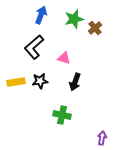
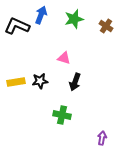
brown cross: moved 11 px right, 2 px up; rotated 16 degrees counterclockwise
black L-shape: moved 17 px left, 21 px up; rotated 65 degrees clockwise
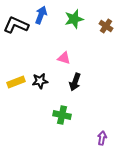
black L-shape: moved 1 px left, 1 px up
yellow rectangle: rotated 12 degrees counterclockwise
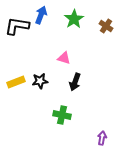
green star: rotated 18 degrees counterclockwise
black L-shape: moved 1 px right, 1 px down; rotated 15 degrees counterclockwise
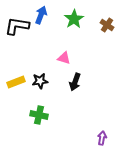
brown cross: moved 1 px right, 1 px up
green cross: moved 23 px left
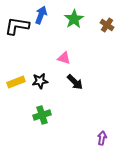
black arrow: rotated 66 degrees counterclockwise
green cross: moved 3 px right; rotated 30 degrees counterclockwise
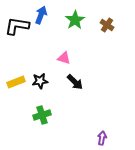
green star: moved 1 px right, 1 px down
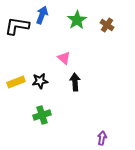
blue arrow: moved 1 px right
green star: moved 2 px right
pink triangle: rotated 24 degrees clockwise
black arrow: rotated 138 degrees counterclockwise
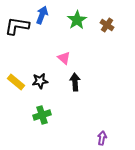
yellow rectangle: rotated 60 degrees clockwise
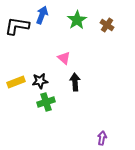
yellow rectangle: rotated 60 degrees counterclockwise
green cross: moved 4 px right, 13 px up
